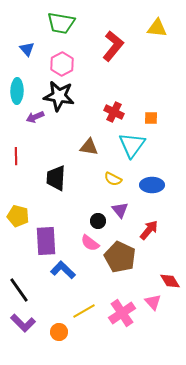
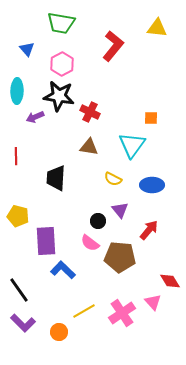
red cross: moved 24 px left
brown pentagon: rotated 20 degrees counterclockwise
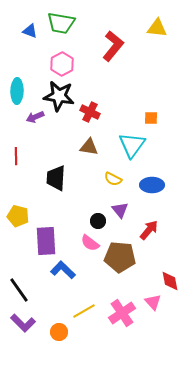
blue triangle: moved 3 px right, 18 px up; rotated 28 degrees counterclockwise
red diamond: rotated 20 degrees clockwise
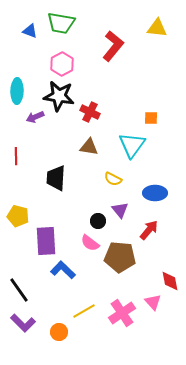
blue ellipse: moved 3 px right, 8 px down
